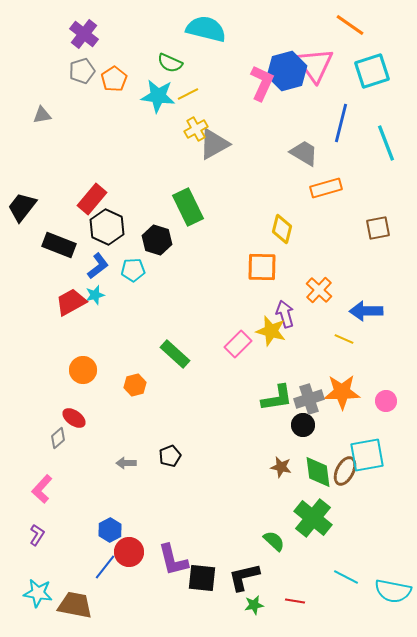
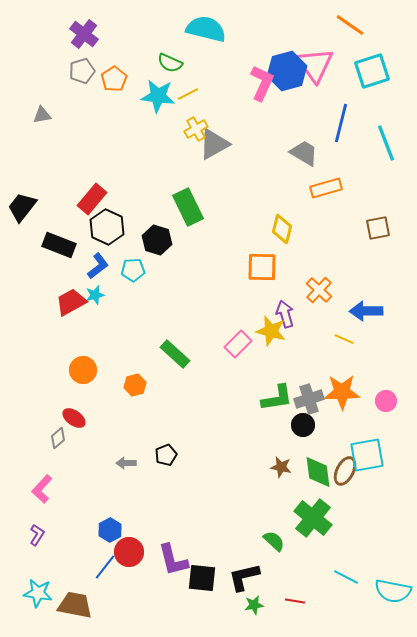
black pentagon at (170, 456): moved 4 px left, 1 px up
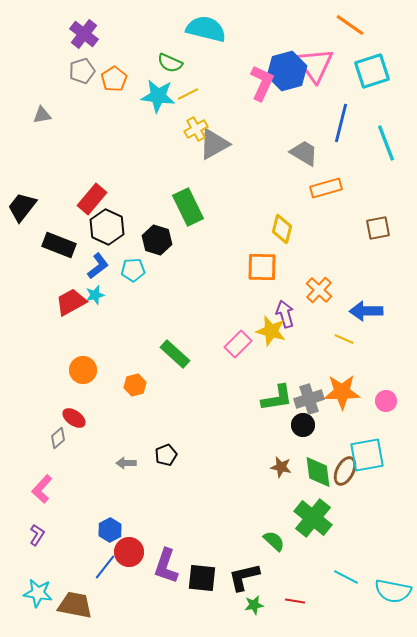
purple L-shape at (173, 560): moved 7 px left, 6 px down; rotated 33 degrees clockwise
